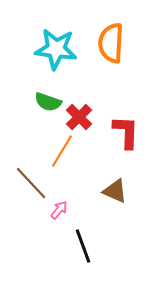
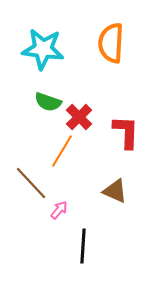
cyan star: moved 13 px left
black line: rotated 24 degrees clockwise
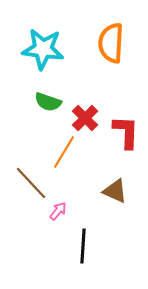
red cross: moved 6 px right, 1 px down
orange line: moved 2 px right, 1 px down
pink arrow: moved 1 px left, 1 px down
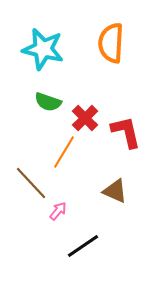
cyan star: rotated 6 degrees clockwise
red L-shape: rotated 15 degrees counterclockwise
black line: rotated 52 degrees clockwise
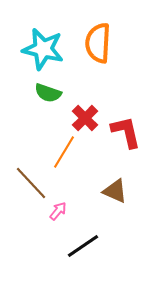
orange semicircle: moved 13 px left
green semicircle: moved 9 px up
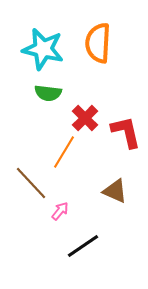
green semicircle: rotated 12 degrees counterclockwise
pink arrow: moved 2 px right
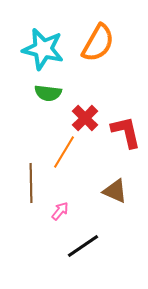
orange semicircle: rotated 153 degrees counterclockwise
brown line: rotated 42 degrees clockwise
